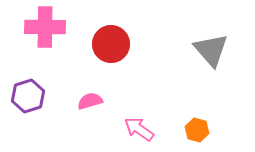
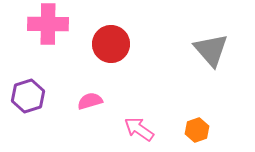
pink cross: moved 3 px right, 3 px up
orange hexagon: rotated 25 degrees clockwise
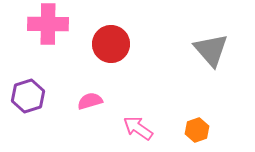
pink arrow: moved 1 px left, 1 px up
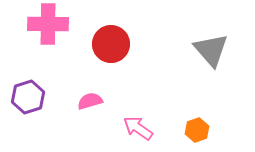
purple hexagon: moved 1 px down
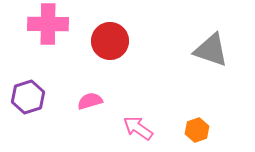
red circle: moved 1 px left, 3 px up
gray triangle: rotated 30 degrees counterclockwise
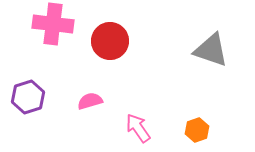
pink cross: moved 5 px right; rotated 6 degrees clockwise
pink arrow: rotated 20 degrees clockwise
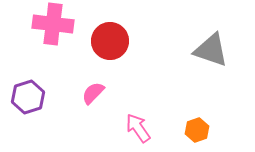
pink semicircle: moved 3 px right, 8 px up; rotated 30 degrees counterclockwise
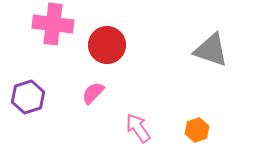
red circle: moved 3 px left, 4 px down
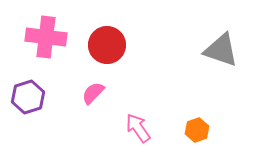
pink cross: moved 7 px left, 13 px down
gray triangle: moved 10 px right
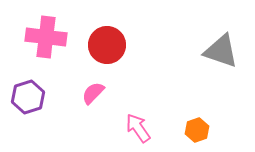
gray triangle: moved 1 px down
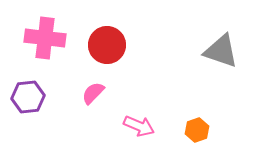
pink cross: moved 1 px left, 1 px down
purple hexagon: rotated 12 degrees clockwise
pink arrow: moved 1 px right, 2 px up; rotated 148 degrees clockwise
